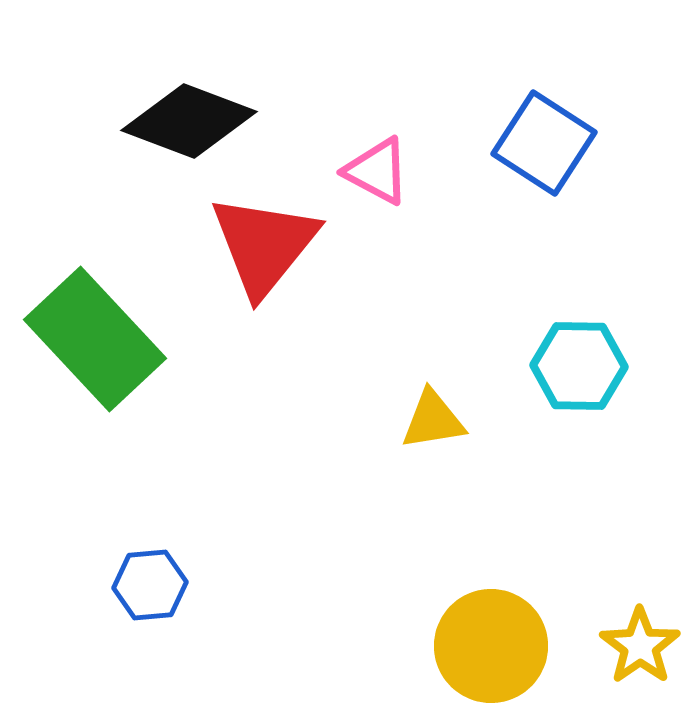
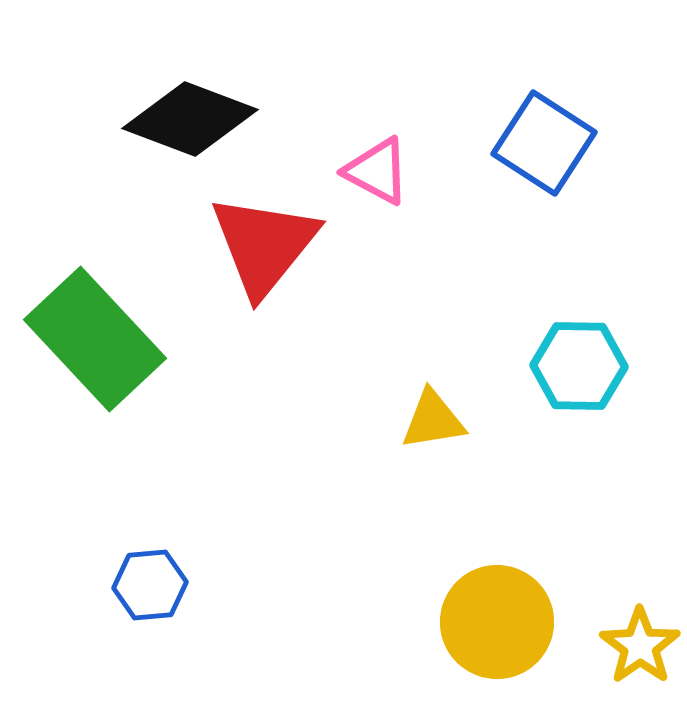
black diamond: moved 1 px right, 2 px up
yellow circle: moved 6 px right, 24 px up
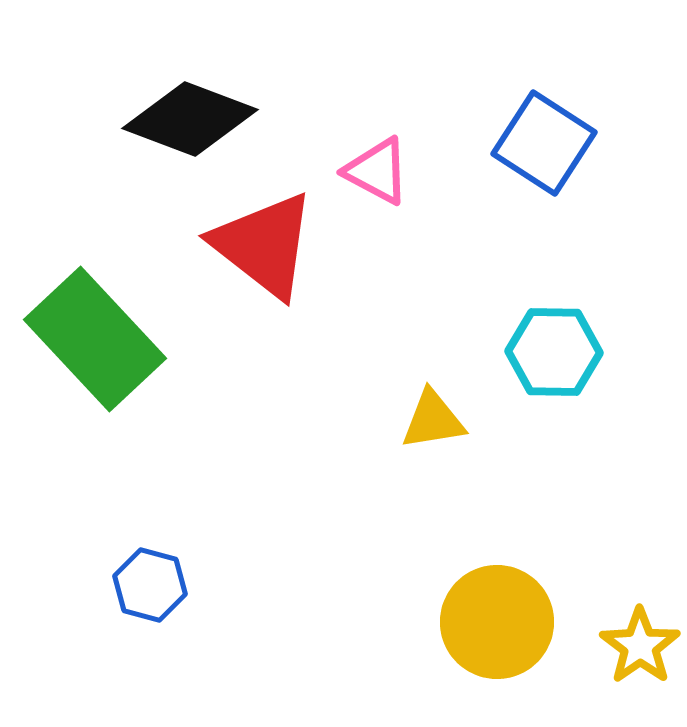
red triangle: rotated 31 degrees counterclockwise
cyan hexagon: moved 25 px left, 14 px up
blue hexagon: rotated 20 degrees clockwise
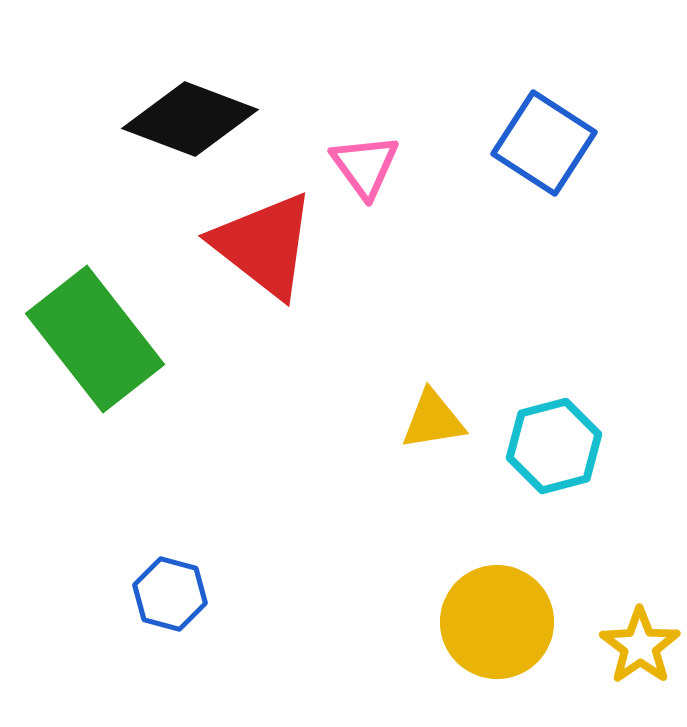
pink triangle: moved 12 px left, 5 px up; rotated 26 degrees clockwise
green rectangle: rotated 5 degrees clockwise
cyan hexagon: moved 94 px down; rotated 16 degrees counterclockwise
blue hexagon: moved 20 px right, 9 px down
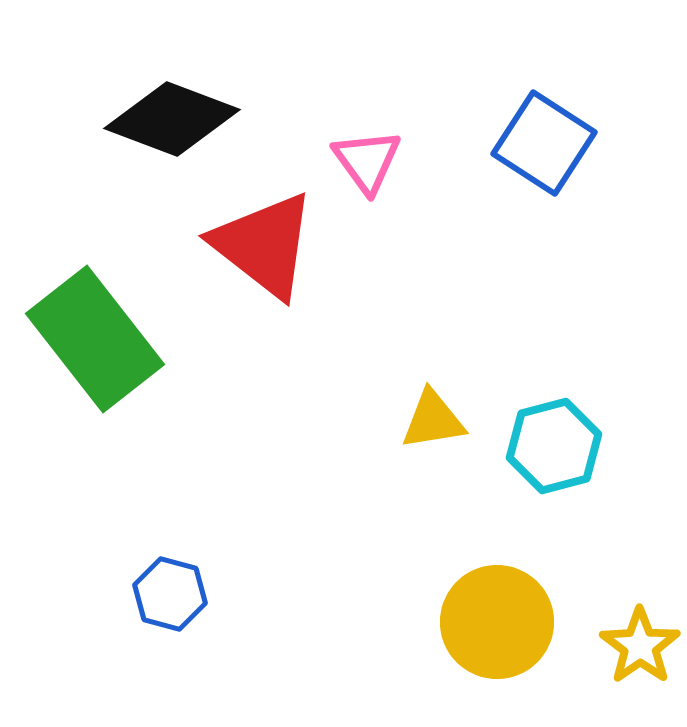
black diamond: moved 18 px left
pink triangle: moved 2 px right, 5 px up
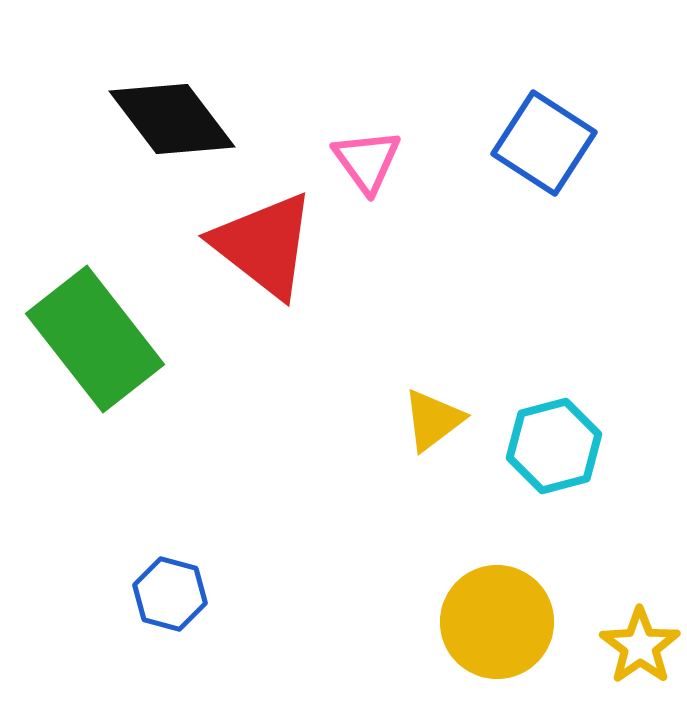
black diamond: rotated 32 degrees clockwise
yellow triangle: rotated 28 degrees counterclockwise
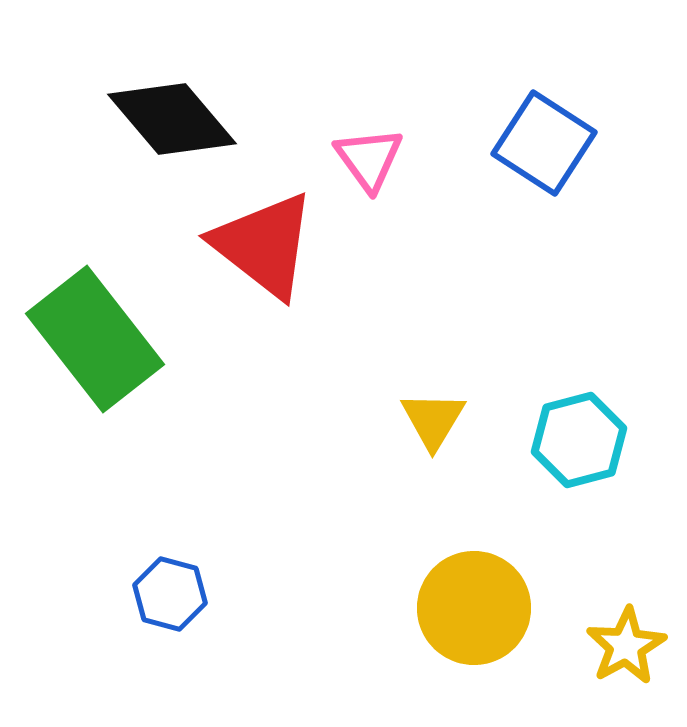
black diamond: rotated 3 degrees counterclockwise
pink triangle: moved 2 px right, 2 px up
yellow triangle: rotated 22 degrees counterclockwise
cyan hexagon: moved 25 px right, 6 px up
yellow circle: moved 23 px left, 14 px up
yellow star: moved 14 px left; rotated 6 degrees clockwise
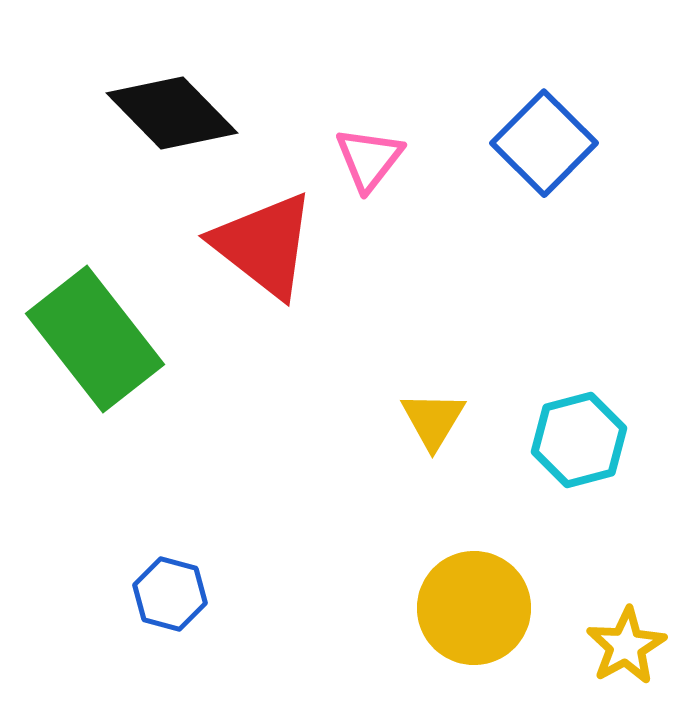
black diamond: moved 6 px up; rotated 4 degrees counterclockwise
blue square: rotated 12 degrees clockwise
pink triangle: rotated 14 degrees clockwise
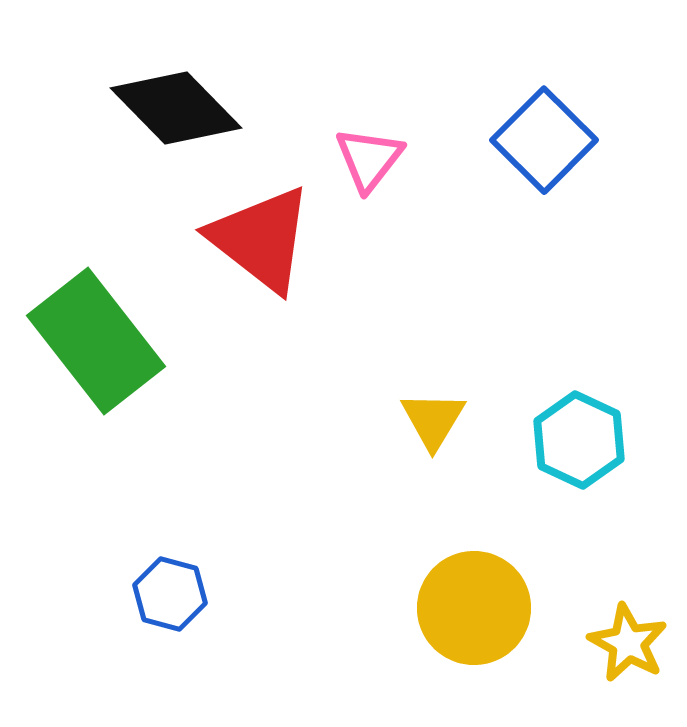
black diamond: moved 4 px right, 5 px up
blue square: moved 3 px up
red triangle: moved 3 px left, 6 px up
green rectangle: moved 1 px right, 2 px down
cyan hexagon: rotated 20 degrees counterclockwise
yellow star: moved 2 px right, 3 px up; rotated 14 degrees counterclockwise
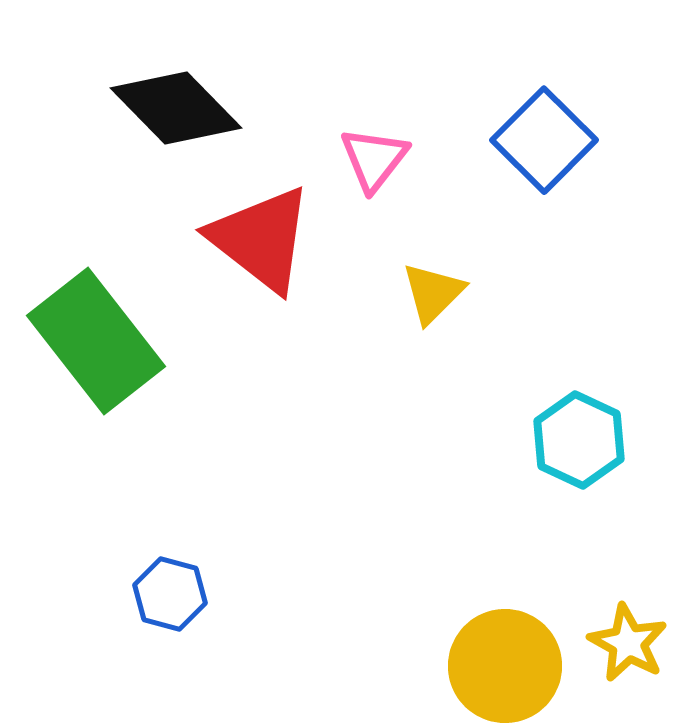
pink triangle: moved 5 px right
yellow triangle: moved 127 px up; rotated 14 degrees clockwise
yellow circle: moved 31 px right, 58 px down
